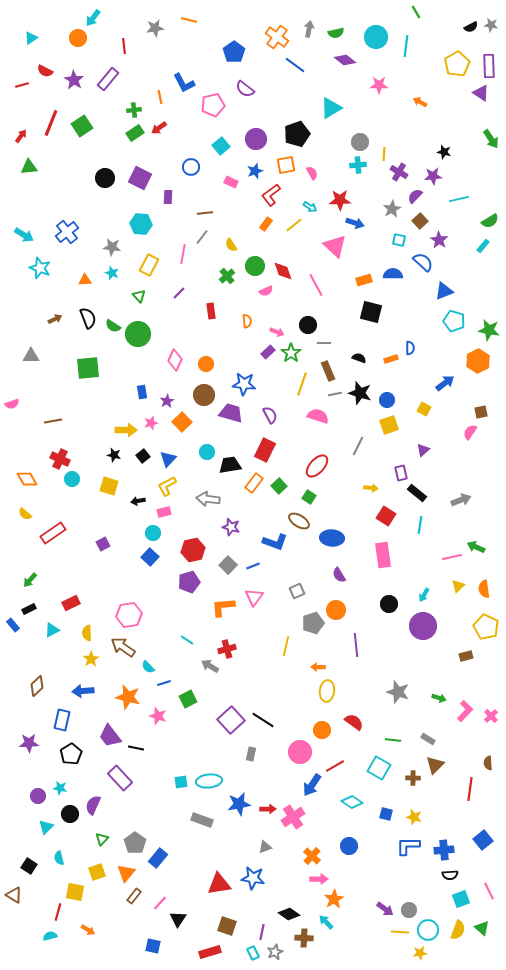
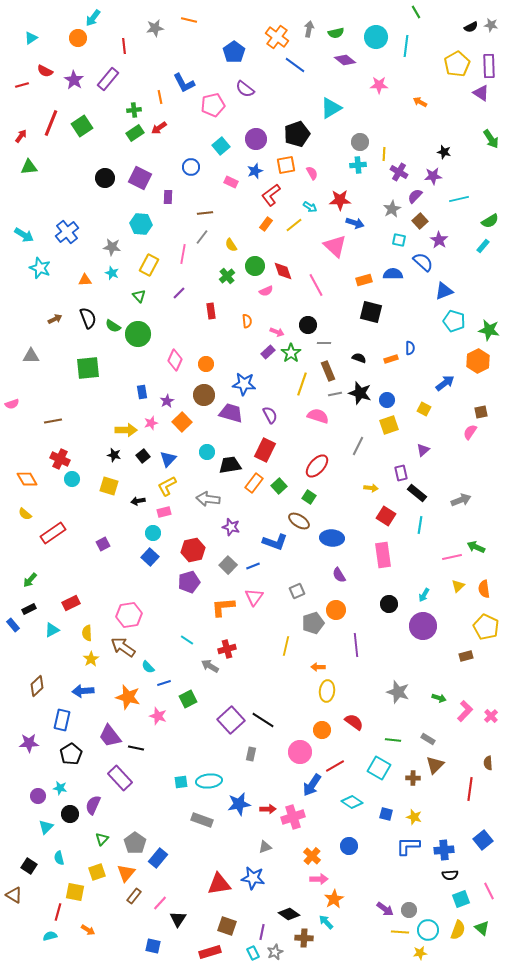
pink cross at (293, 817): rotated 15 degrees clockwise
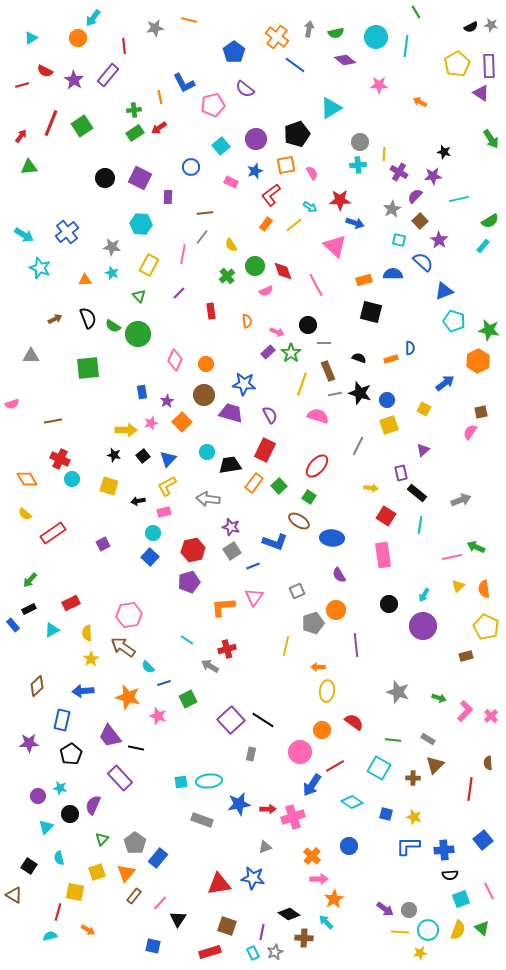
purple rectangle at (108, 79): moved 4 px up
gray square at (228, 565): moved 4 px right, 14 px up; rotated 12 degrees clockwise
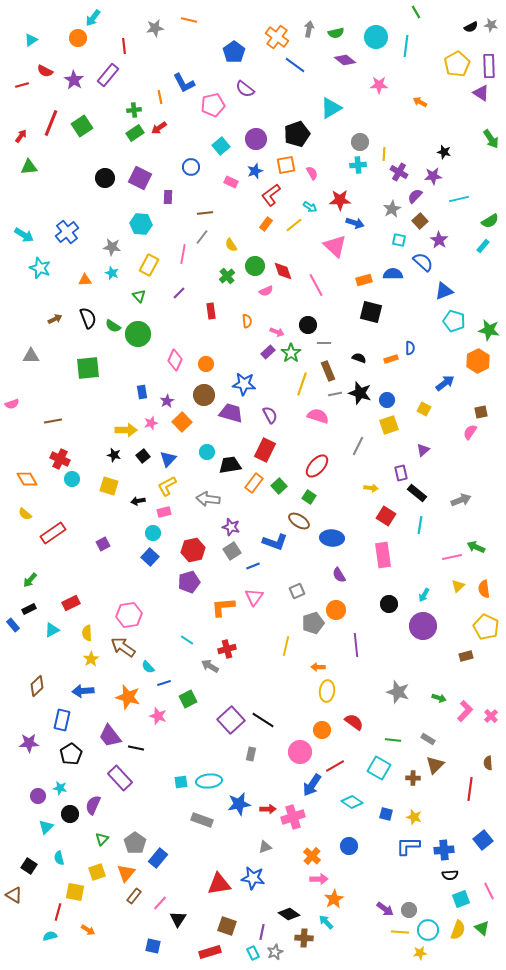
cyan triangle at (31, 38): moved 2 px down
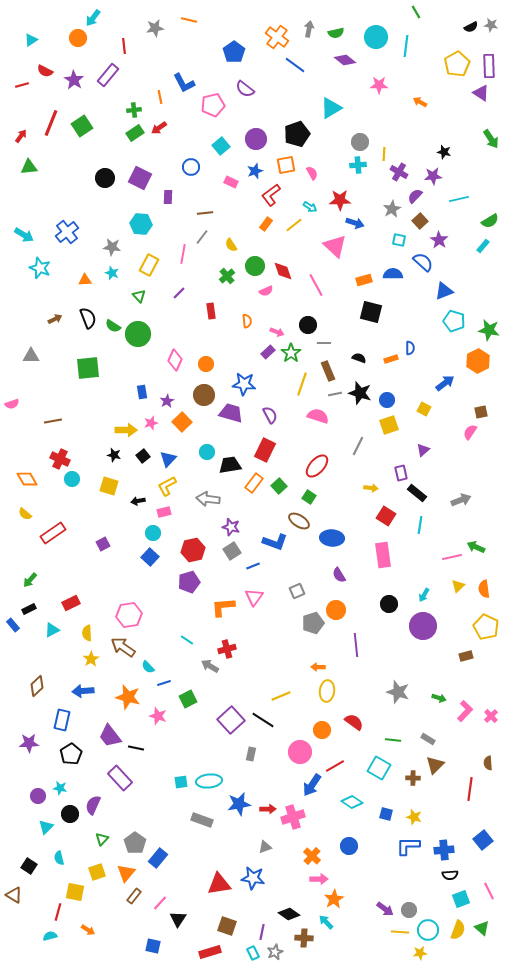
yellow line at (286, 646): moved 5 px left, 50 px down; rotated 54 degrees clockwise
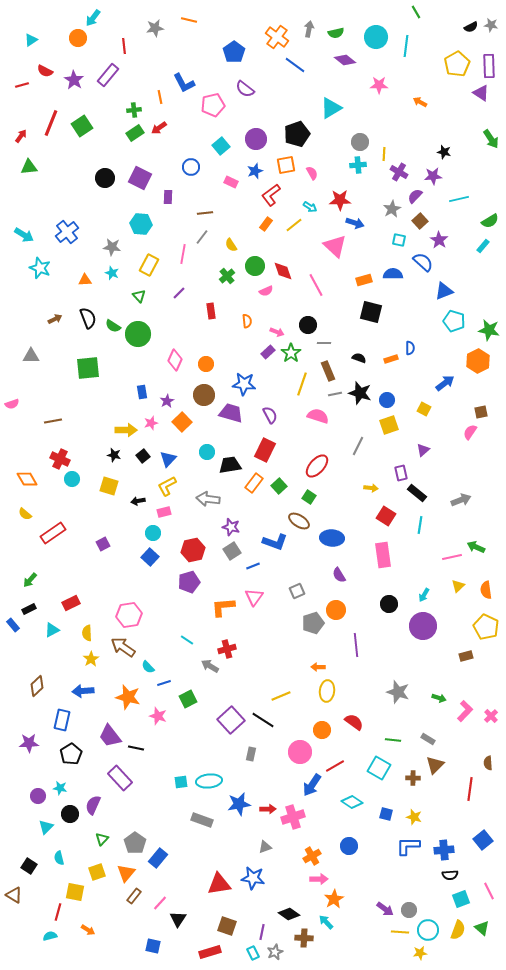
orange semicircle at (484, 589): moved 2 px right, 1 px down
orange cross at (312, 856): rotated 18 degrees clockwise
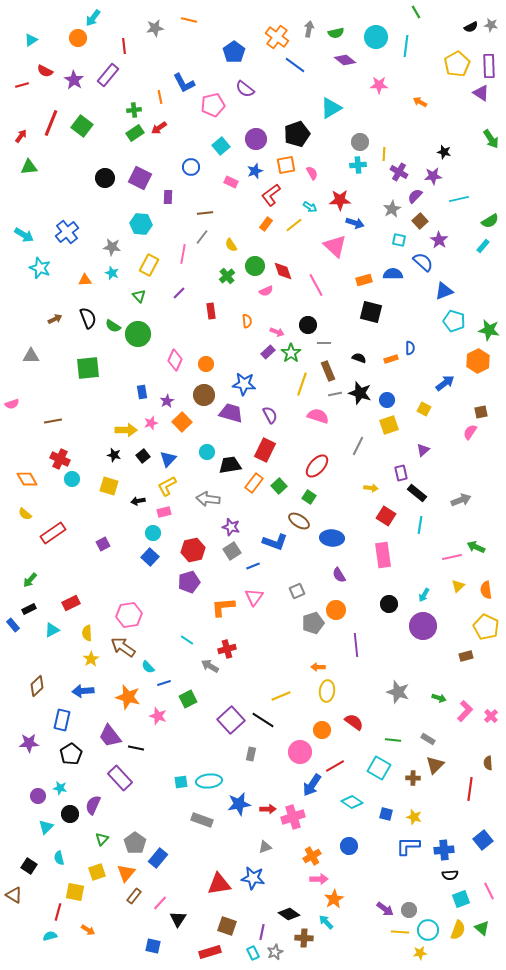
green square at (82, 126): rotated 20 degrees counterclockwise
